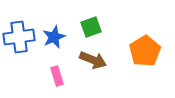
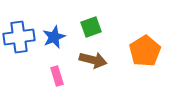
brown arrow: rotated 8 degrees counterclockwise
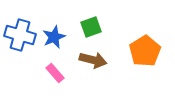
blue cross: moved 1 px right, 2 px up; rotated 24 degrees clockwise
pink rectangle: moved 2 px left, 3 px up; rotated 24 degrees counterclockwise
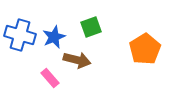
orange pentagon: moved 2 px up
brown arrow: moved 16 px left
pink rectangle: moved 5 px left, 5 px down
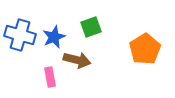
pink rectangle: moved 1 px up; rotated 30 degrees clockwise
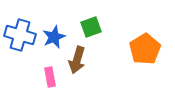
brown arrow: rotated 92 degrees clockwise
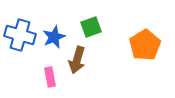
orange pentagon: moved 4 px up
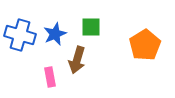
green square: rotated 20 degrees clockwise
blue star: moved 1 px right, 3 px up
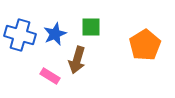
pink rectangle: moved 1 px up; rotated 48 degrees counterclockwise
